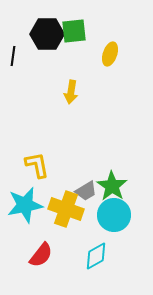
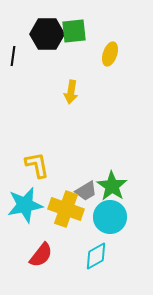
cyan circle: moved 4 px left, 2 px down
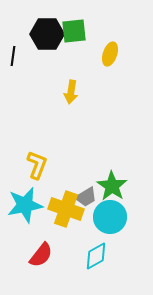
yellow L-shape: rotated 32 degrees clockwise
gray trapezoid: moved 6 px down
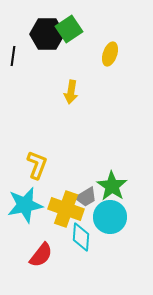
green square: moved 5 px left, 2 px up; rotated 28 degrees counterclockwise
cyan diamond: moved 15 px left, 19 px up; rotated 56 degrees counterclockwise
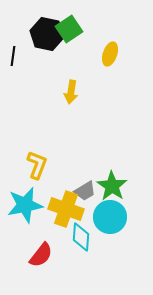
black hexagon: rotated 12 degrees clockwise
gray trapezoid: moved 1 px left, 6 px up
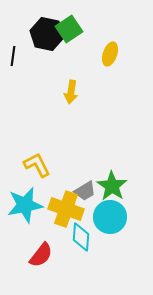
yellow L-shape: rotated 48 degrees counterclockwise
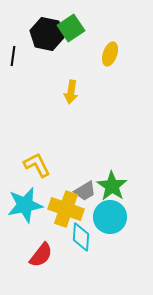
green square: moved 2 px right, 1 px up
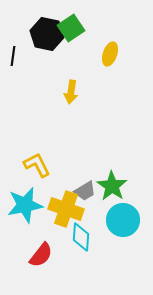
cyan circle: moved 13 px right, 3 px down
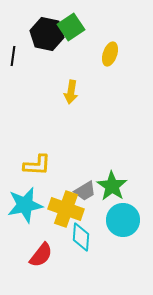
green square: moved 1 px up
yellow L-shape: rotated 120 degrees clockwise
